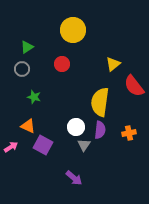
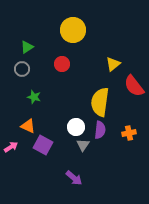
gray triangle: moved 1 px left
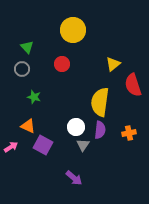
green triangle: rotated 40 degrees counterclockwise
red semicircle: moved 1 px left, 1 px up; rotated 20 degrees clockwise
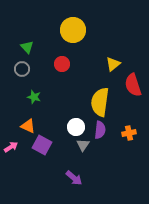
purple square: moved 1 px left
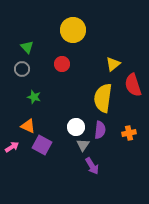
yellow semicircle: moved 3 px right, 4 px up
pink arrow: moved 1 px right
purple arrow: moved 18 px right, 12 px up; rotated 18 degrees clockwise
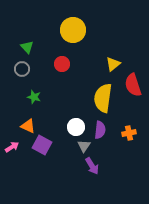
gray triangle: moved 1 px right, 1 px down
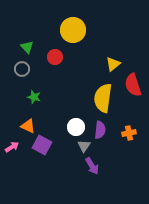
red circle: moved 7 px left, 7 px up
